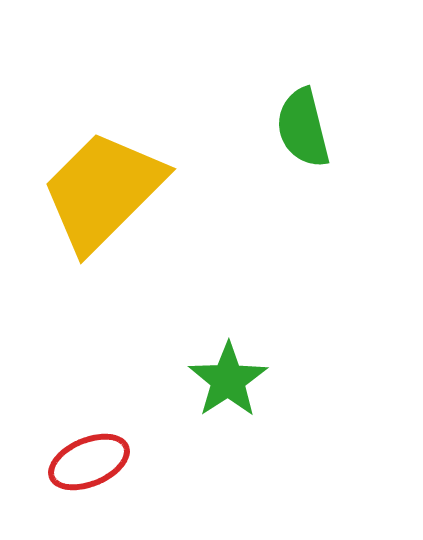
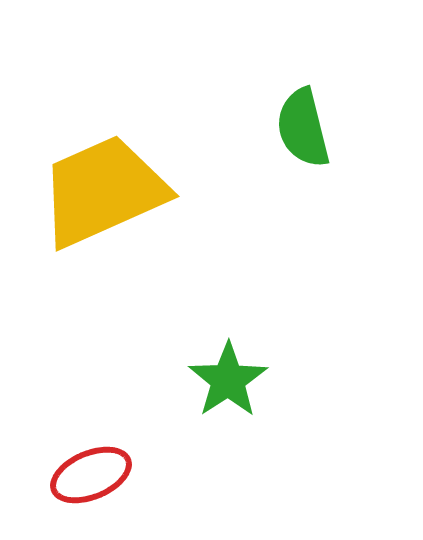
yellow trapezoid: rotated 21 degrees clockwise
red ellipse: moved 2 px right, 13 px down
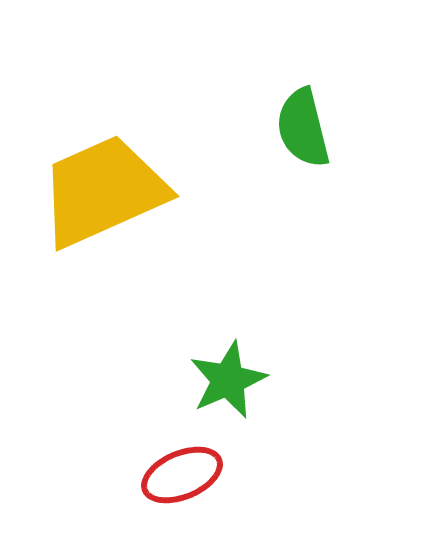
green star: rotated 10 degrees clockwise
red ellipse: moved 91 px right
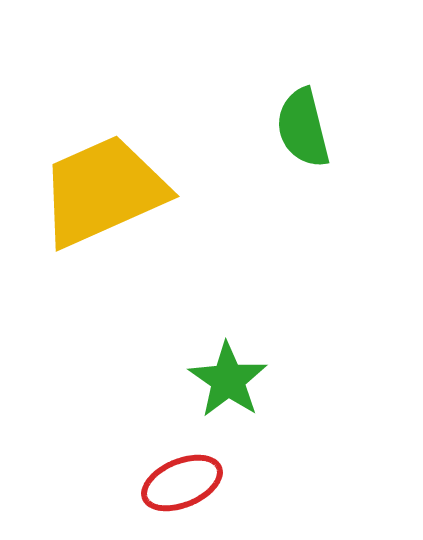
green star: rotated 14 degrees counterclockwise
red ellipse: moved 8 px down
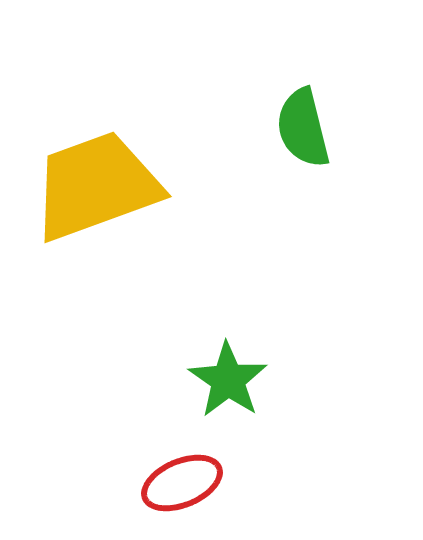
yellow trapezoid: moved 7 px left, 5 px up; rotated 4 degrees clockwise
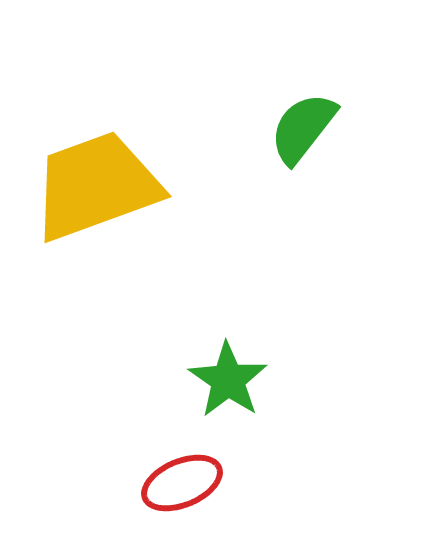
green semicircle: rotated 52 degrees clockwise
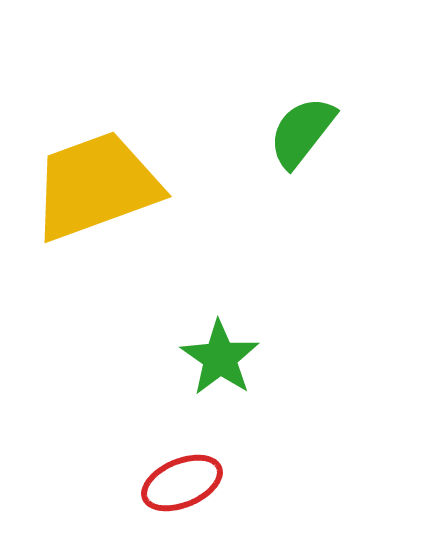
green semicircle: moved 1 px left, 4 px down
green star: moved 8 px left, 22 px up
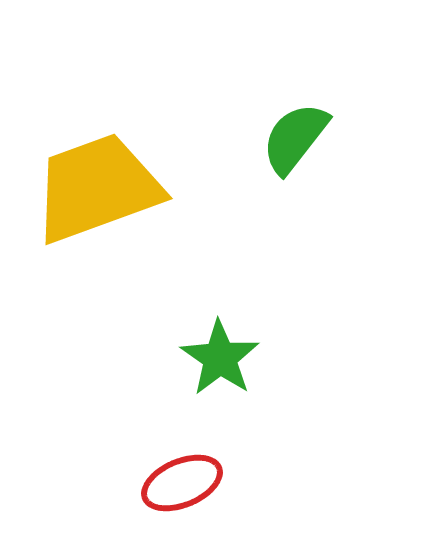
green semicircle: moved 7 px left, 6 px down
yellow trapezoid: moved 1 px right, 2 px down
